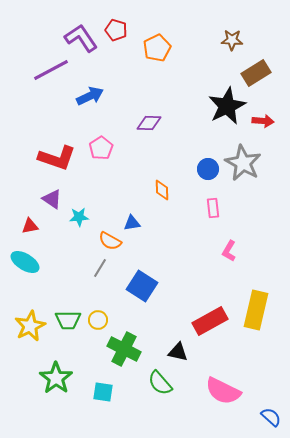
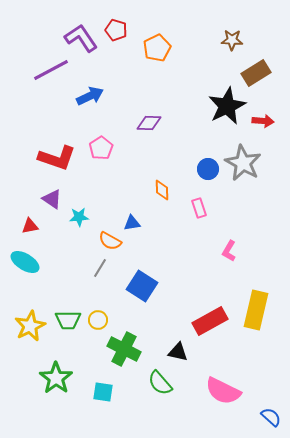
pink rectangle: moved 14 px left; rotated 12 degrees counterclockwise
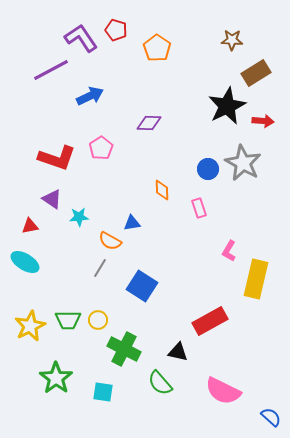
orange pentagon: rotated 12 degrees counterclockwise
yellow rectangle: moved 31 px up
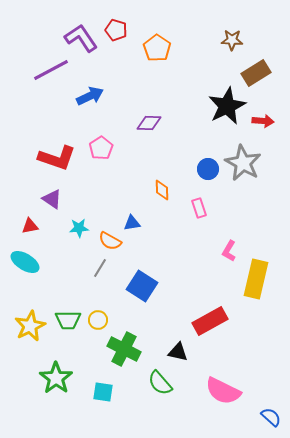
cyan star: moved 11 px down
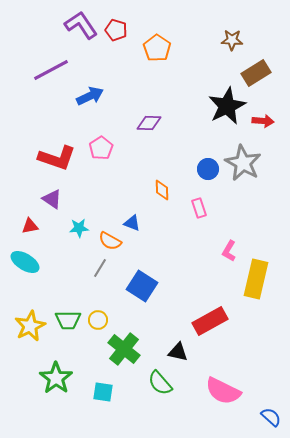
purple L-shape: moved 13 px up
blue triangle: rotated 30 degrees clockwise
green cross: rotated 12 degrees clockwise
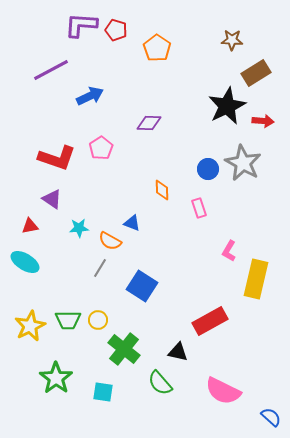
purple L-shape: rotated 52 degrees counterclockwise
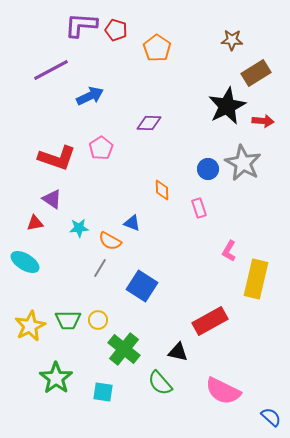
red triangle: moved 5 px right, 3 px up
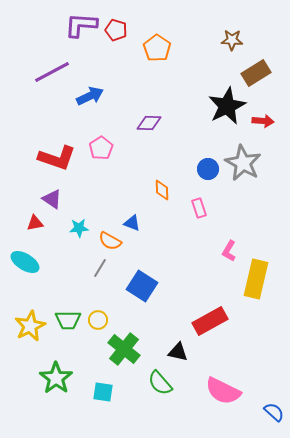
purple line: moved 1 px right, 2 px down
blue semicircle: moved 3 px right, 5 px up
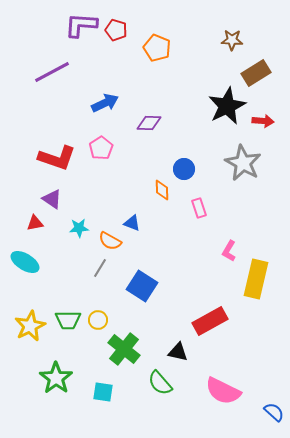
orange pentagon: rotated 12 degrees counterclockwise
blue arrow: moved 15 px right, 7 px down
blue circle: moved 24 px left
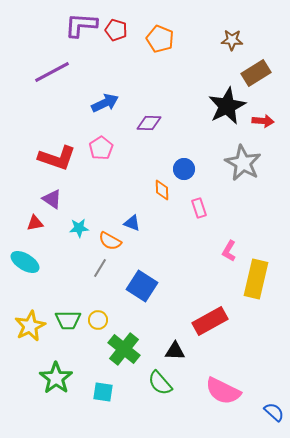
orange pentagon: moved 3 px right, 9 px up
black triangle: moved 3 px left, 1 px up; rotated 10 degrees counterclockwise
